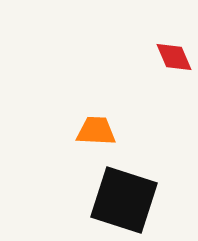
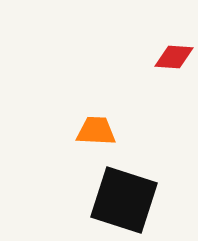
red diamond: rotated 63 degrees counterclockwise
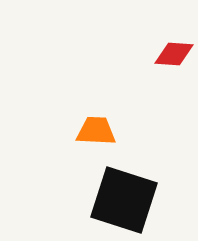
red diamond: moved 3 px up
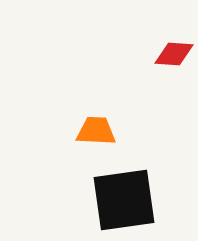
black square: rotated 26 degrees counterclockwise
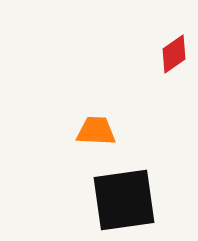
red diamond: rotated 39 degrees counterclockwise
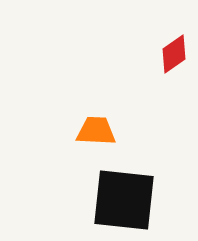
black square: rotated 14 degrees clockwise
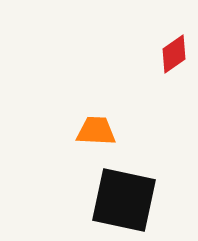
black square: rotated 6 degrees clockwise
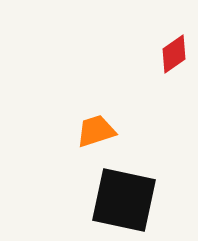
orange trapezoid: rotated 21 degrees counterclockwise
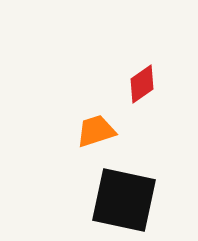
red diamond: moved 32 px left, 30 px down
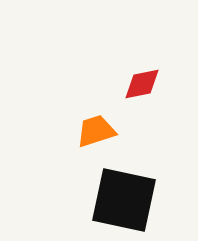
red diamond: rotated 24 degrees clockwise
